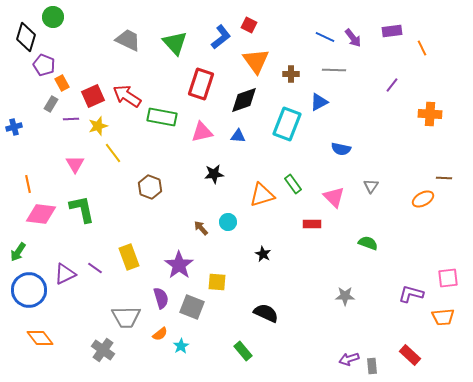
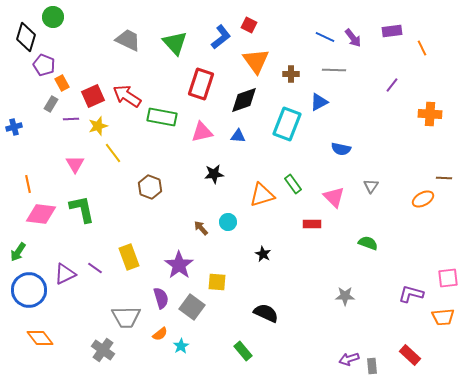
gray square at (192, 307): rotated 15 degrees clockwise
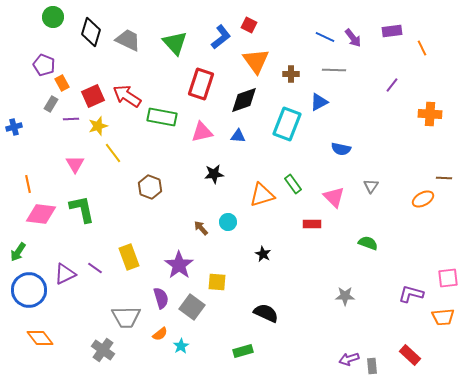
black diamond at (26, 37): moved 65 px right, 5 px up
green rectangle at (243, 351): rotated 66 degrees counterclockwise
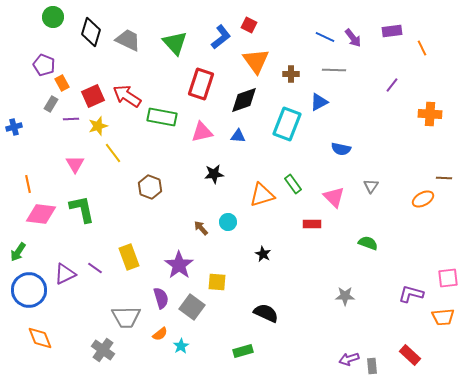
orange diamond at (40, 338): rotated 16 degrees clockwise
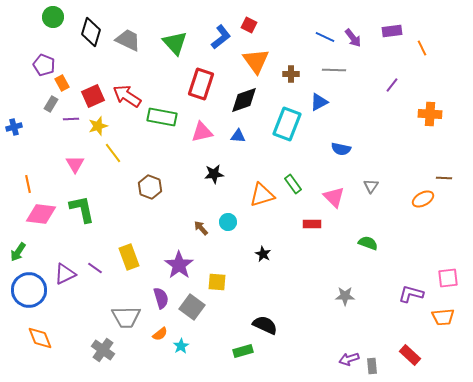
black semicircle at (266, 313): moved 1 px left, 12 px down
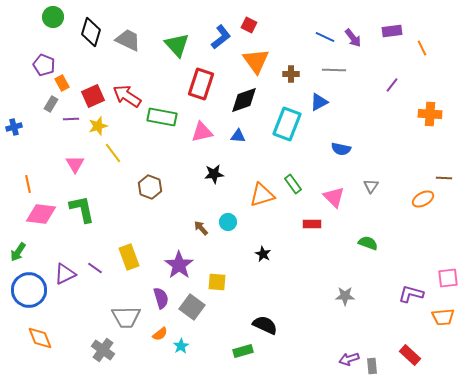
green triangle at (175, 43): moved 2 px right, 2 px down
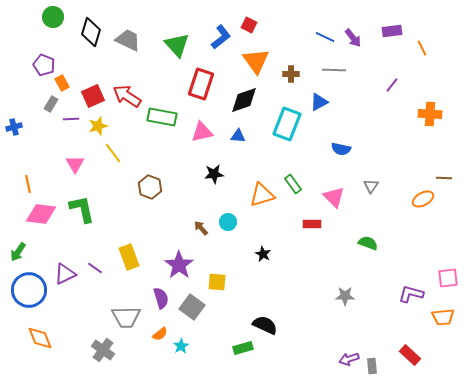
green rectangle at (243, 351): moved 3 px up
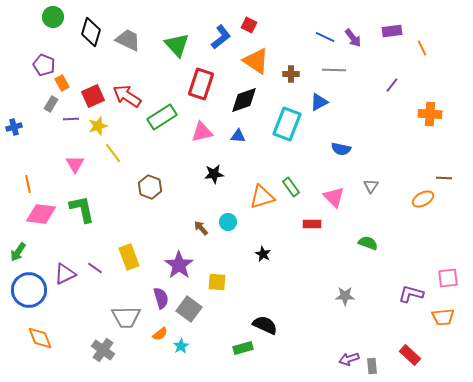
orange triangle at (256, 61): rotated 20 degrees counterclockwise
green rectangle at (162, 117): rotated 44 degrees counterclockwise
green rectangle at (293, 184): moved 2 px left, 3 px down
orange triangle at (262, 195): moved 2 px down
gray square at (192, 307): moved 3 px left, 2 px down
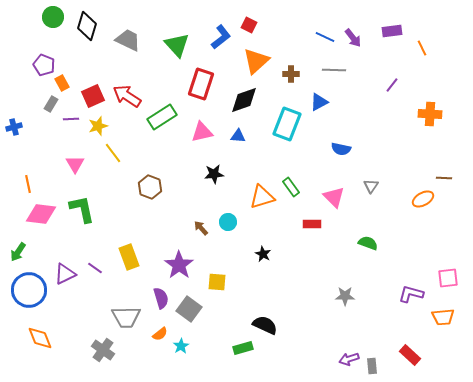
black diamond at (91, 32): moved 4 px left, 6 px up
orange triangle at (256, 61): rotated 44 degrees clockwise
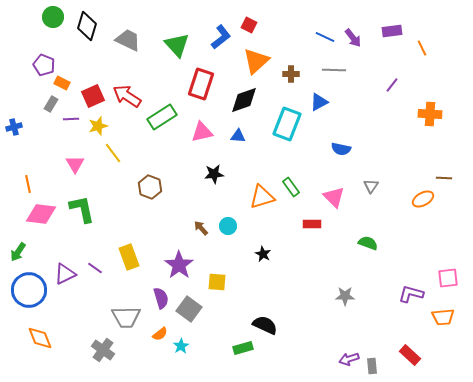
orange rectangle at (62, 83): rotated 35 degrees counterclockwise
cyan circle at (228, 222): moved 4 px down
